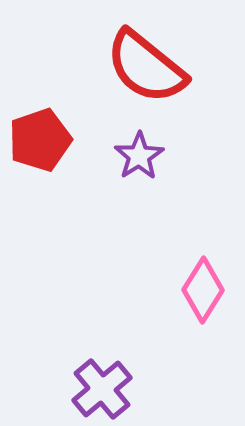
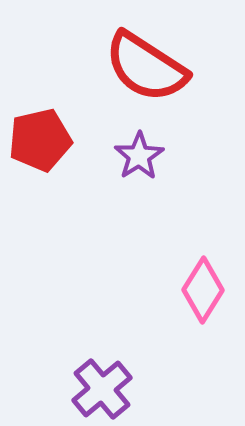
red semicircle: rotated 6 degrees counterclockwise
red pentagon: rotated 6 degrees clockwise
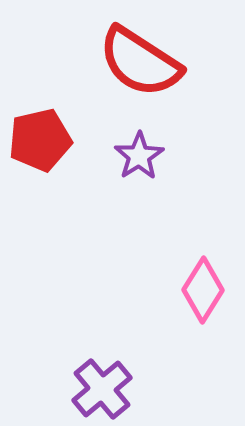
red semicircle: moved 6 px left, 5 px up
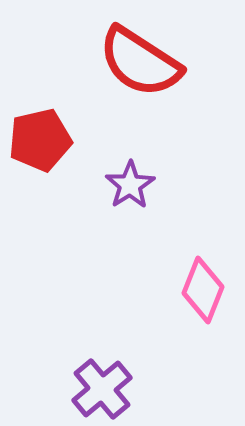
purple star: moved 9 px left, 29 px down
pink diamond: rotated 10 degrees counterclockwise
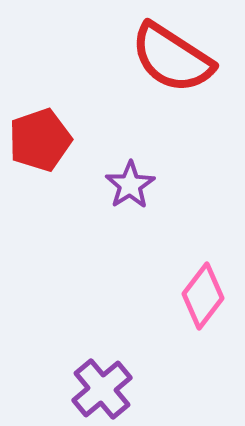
red semicircle: moved 32 px right, 4 px up
red pentagon: rotated 6 degrees counterclockwise
pink diamond: moved 6 px down; rotated 16 degrees clockwise
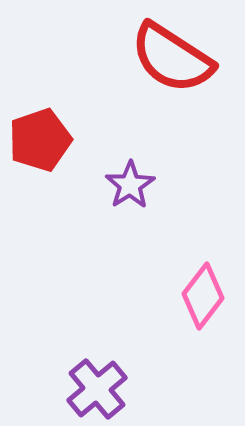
purple cross: moved 5 px left
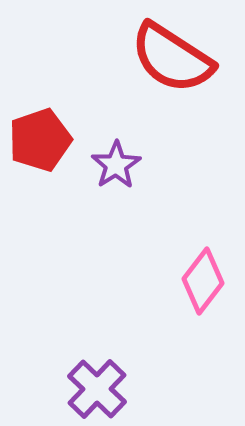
purple star: moved 14 px left, 20 px up
pink diamond: moved 15 px up
purple cross: rotated 6 degrees counterclockwise
